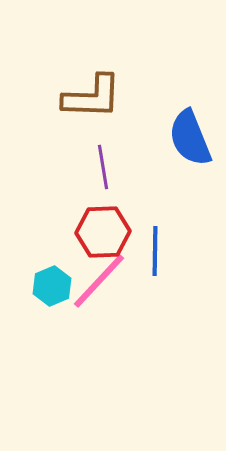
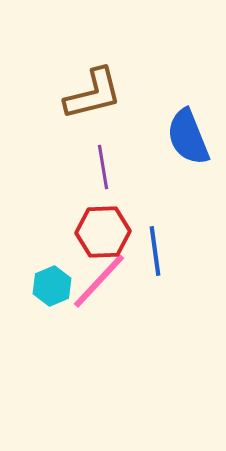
brown L-shape: moved 1 px right, 3 px up; rotated 16 degrees counterclockwise
blue semicircle: moved 2 px left, 1 px up
blue line: rotated 9 degrees counterclockwise
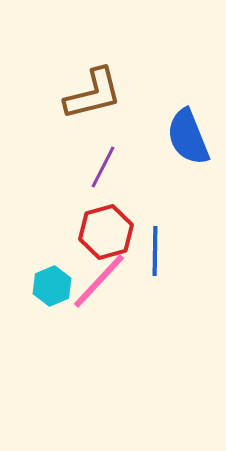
purple line: rotated 36 degrees clockwise
red hexagon: moved 3 px right; rotated 14 degrees counterclockwise
blue line: rotated 9 degrees clockwise
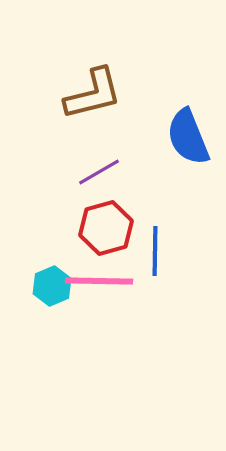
purple line: moved 4 px left, 5 px down; rotated 33 degrees clockwise
red hexagon: moved 4 px up
pink line: rotated 48 degrees clockwise
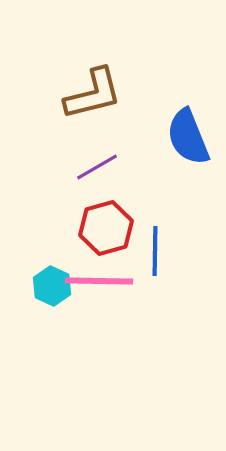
purple line: moved 2 px left, 5 px up
cyan hexagon: rotated 12 degrees counterclockwise
